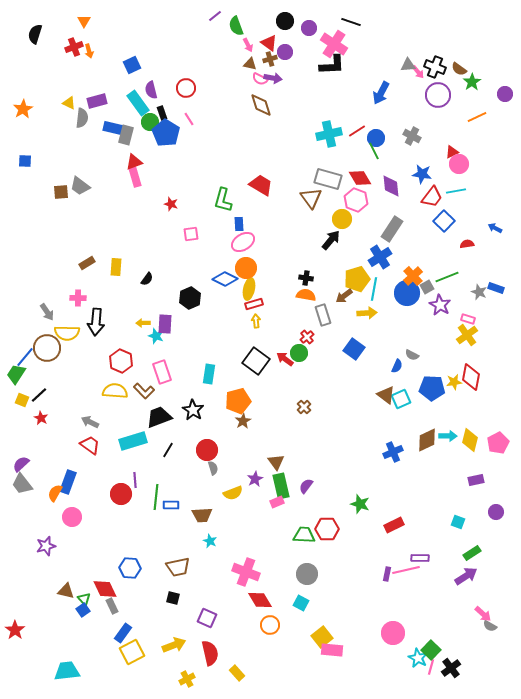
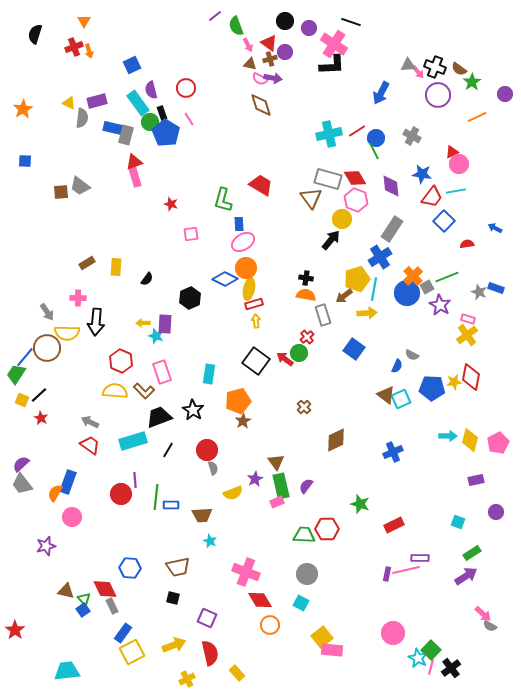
red diamond at (360, 178): moved 5 px left
brown diamond at (427, 440): moved 91 px left
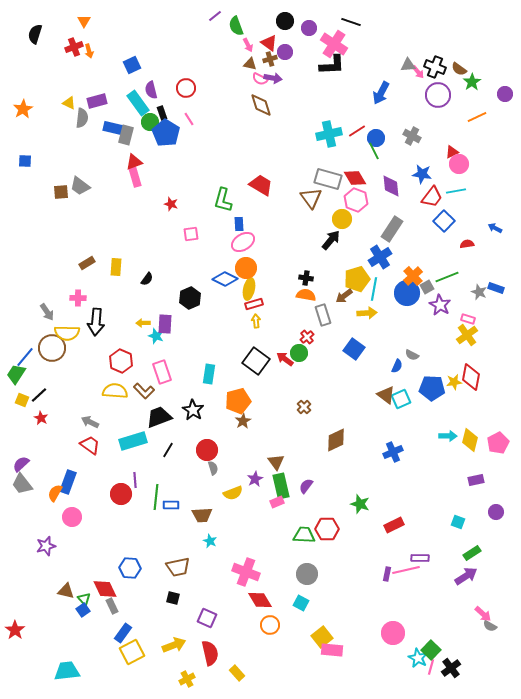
brown circle at (47, 348): moved 5 px right
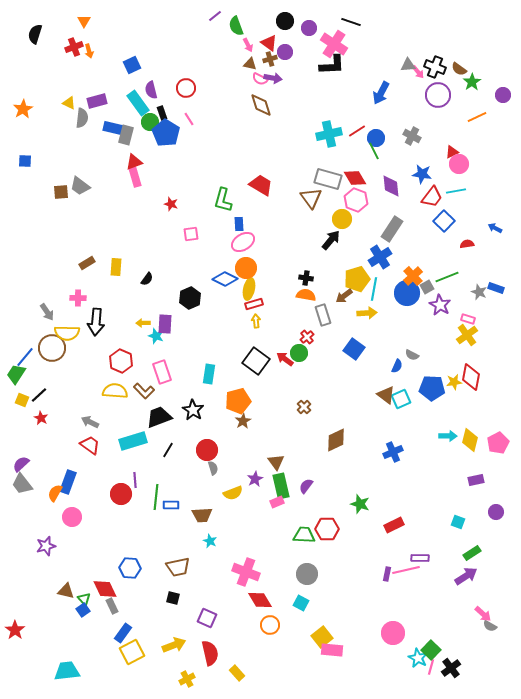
purple circle at (505, 94): moved 2 px left, 1 px down
